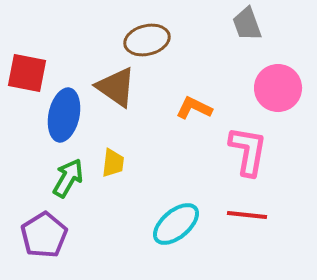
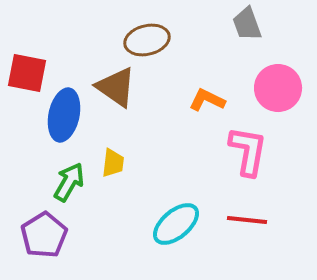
orange L-shape: moved 13 px right, 8 px up
green arrow: moved 1 px right, 4 px down
red line: moved 5 px down
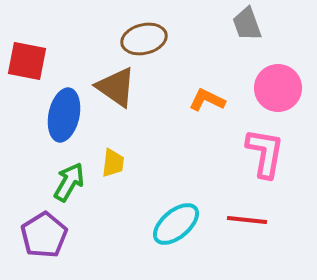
brown ellipse: moved 3 px left, 1 px up
red square: moved 12 px up
pink L-shape: moved 17 px right, 2 px down
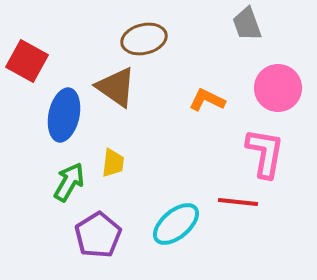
red square: rotated 18 degrees clockwise
red line: moved 9 px left, 18 px up
purple pentagon: moved 54 px right
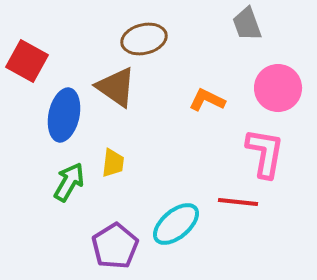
purple pentagon: moved 17 px right, 11 px down
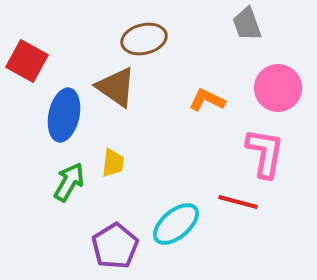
red line: rotated 9 degrees clockwise
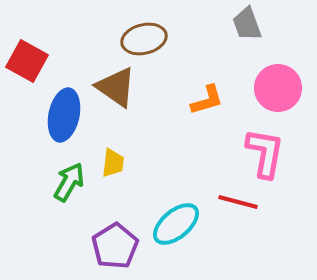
orange L-shape: rotated 138 degrees clockwise
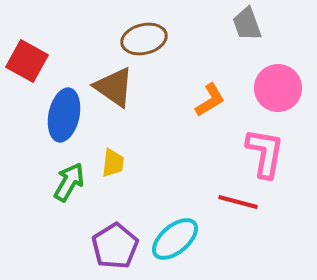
brown triangle: moved 2 px left
orange L-shape: moved 3 px right; rotated 15 degrees counterclockwise
cyan ellipse: moved 1 px left, 15 px down
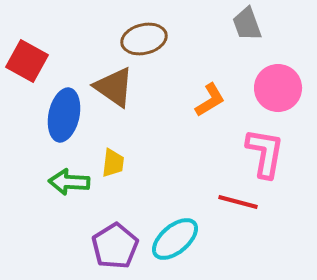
green arrow: rotated 117 degrees counterclockwise
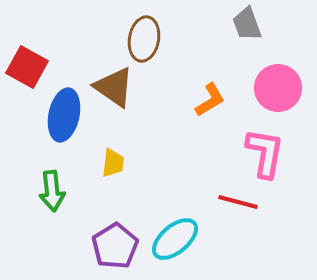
brown ellipse: rotated 66 degrees counterclockwise
red square: moved 6 px down
green arrow: moved 17 px left, 9 px down; rotated 99 degrees counterclockwise
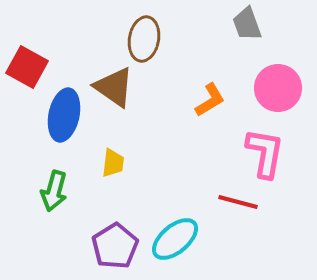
green arrow: moved 2 px right; rotated 21 degrees clockwise
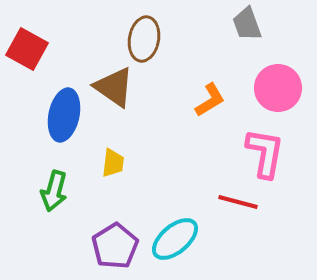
red square: moved 18 px up
